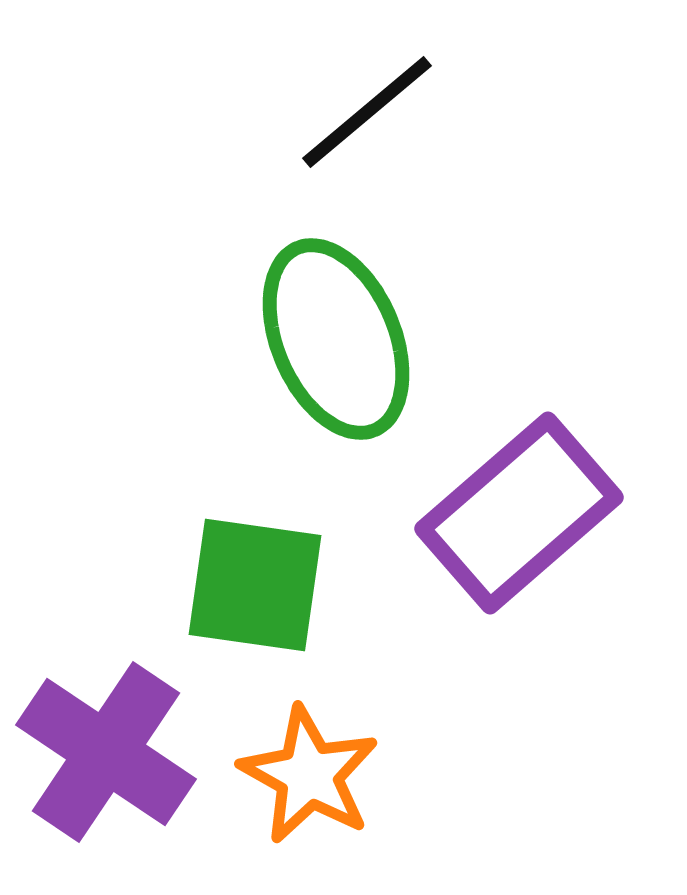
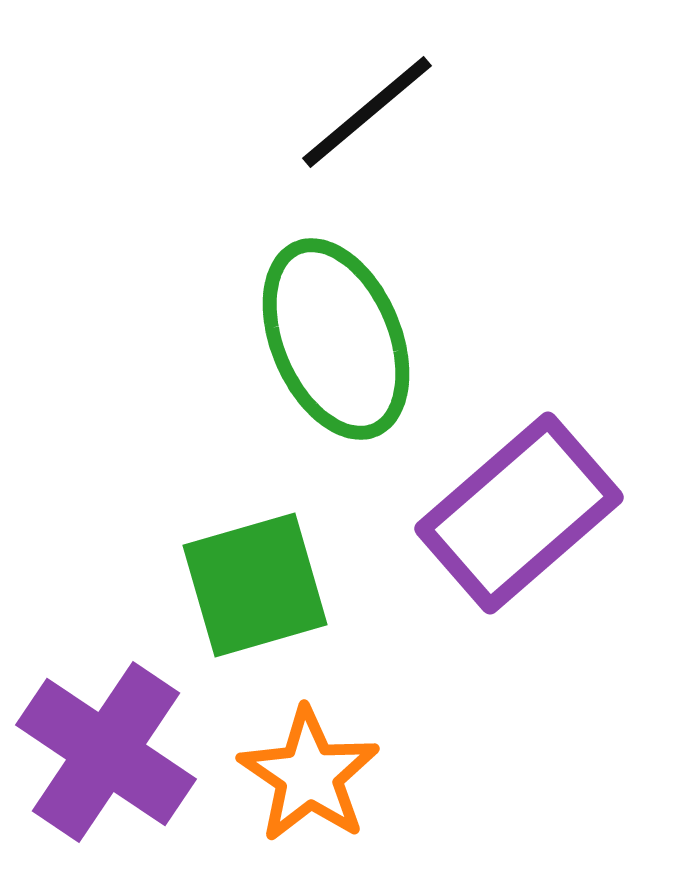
green square: rotated 24 degrees counterclockwise
orange star: rotated 5 degrees clockwise
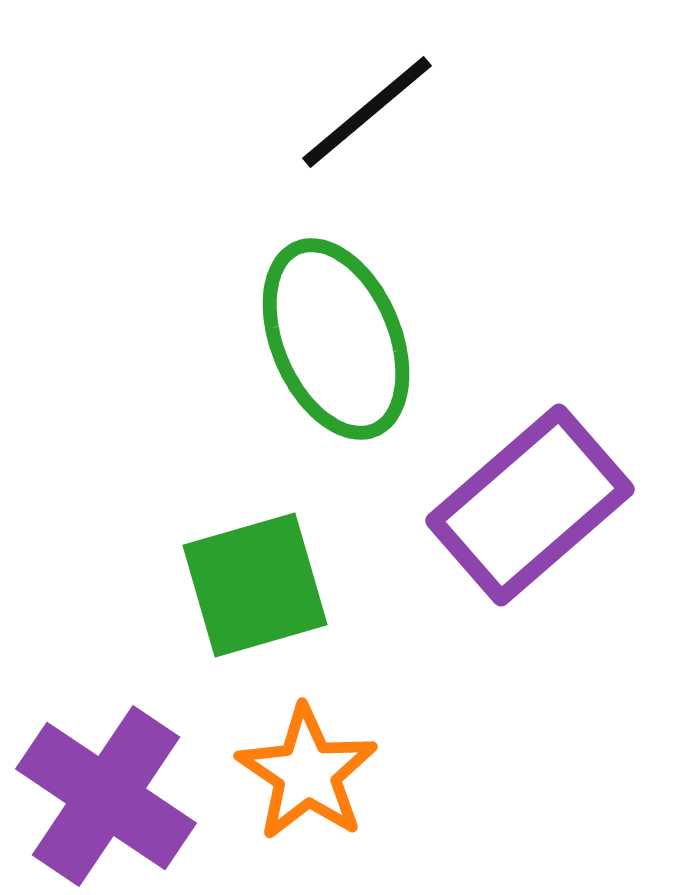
purple rectangle: moved 11 px right, 8 px up
purple cross: moved 44 px down
orange star: moved 2 px left, 2 px up
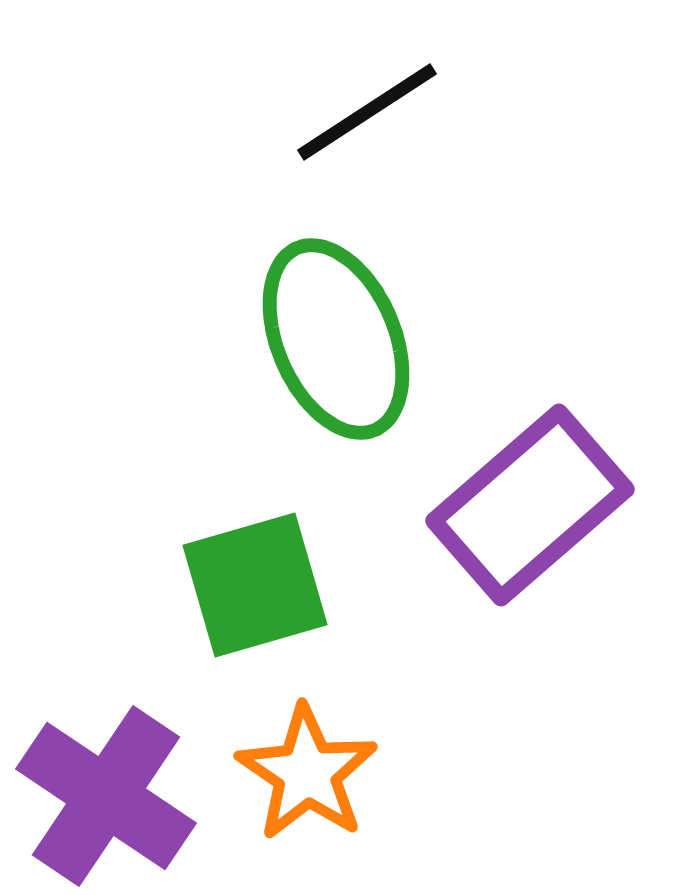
black line: rotated 7 degrees clockwise
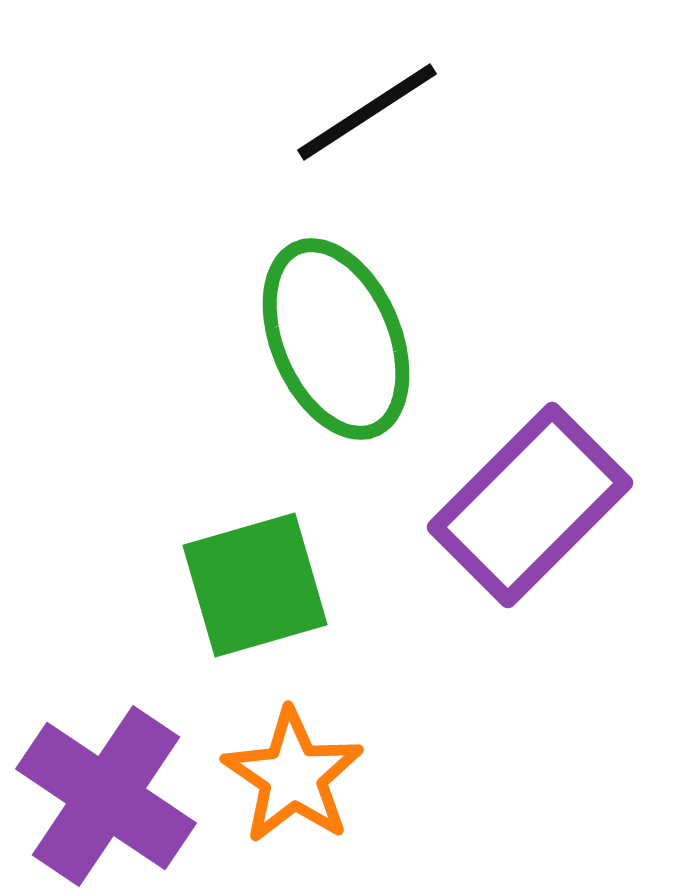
purple rectangle: rotated 4 degrees counterclockwise
orange star: moved 14 px left, 3 px down
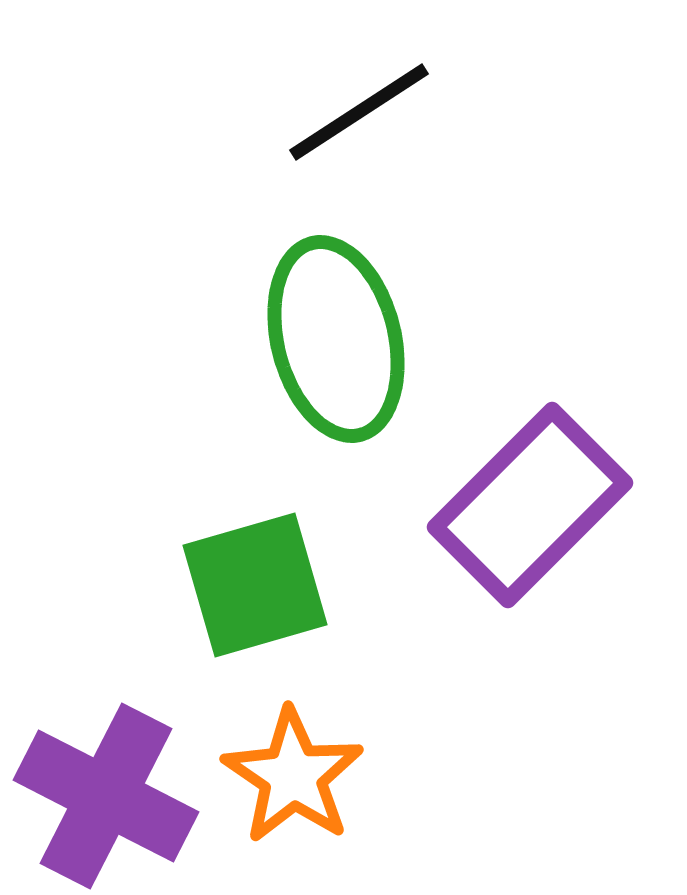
black line: moved 8 px left
green ellipse: rotated 9 degrees clockwise
purple cross: rotated 7 degrees counterclockwise
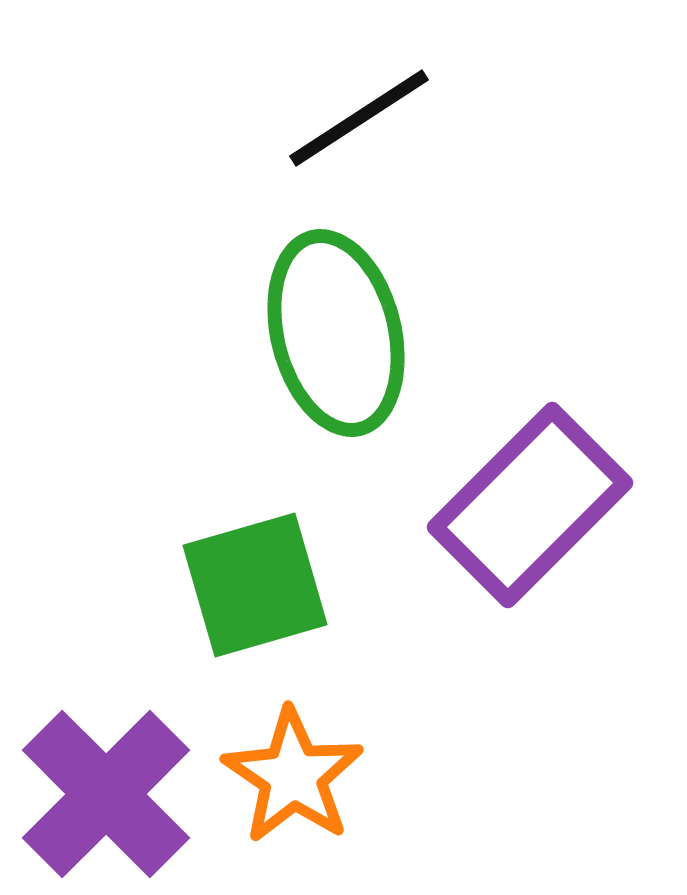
black line: moved 6 px down
green ellipse: moved 6 px up
purple cross: moved 2 px up; rotated 18 degrees clockwise
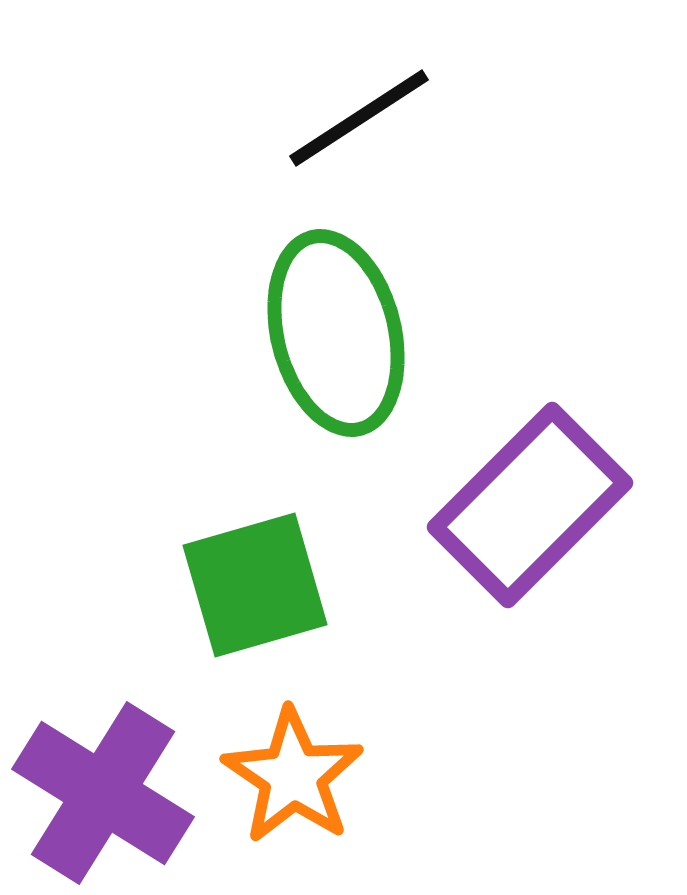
purple cross: moved 3 px left, 1 px up; rotated 13 degrees counterclockwise
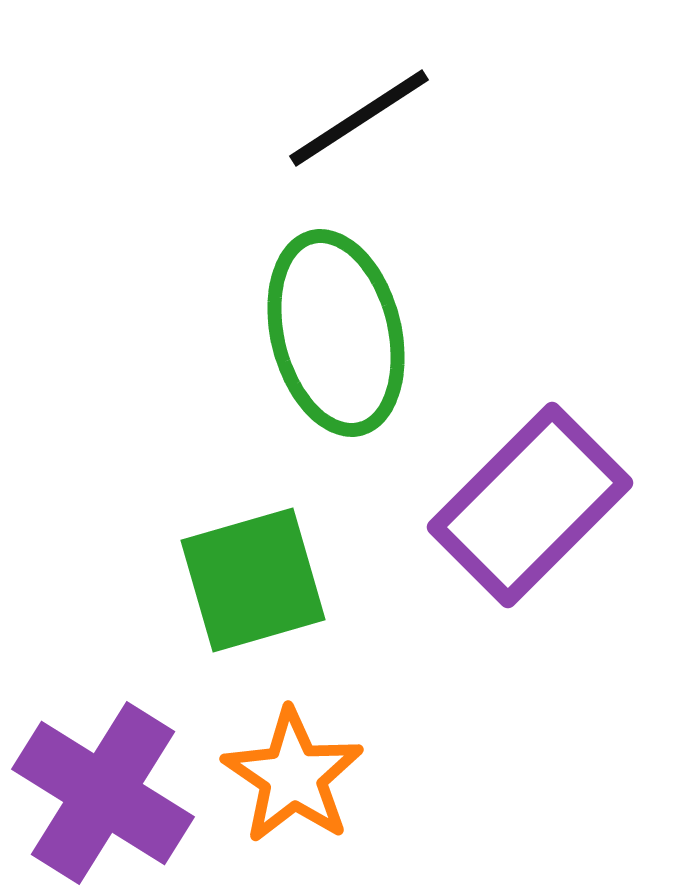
green square: moved 2 px left, 5 px up
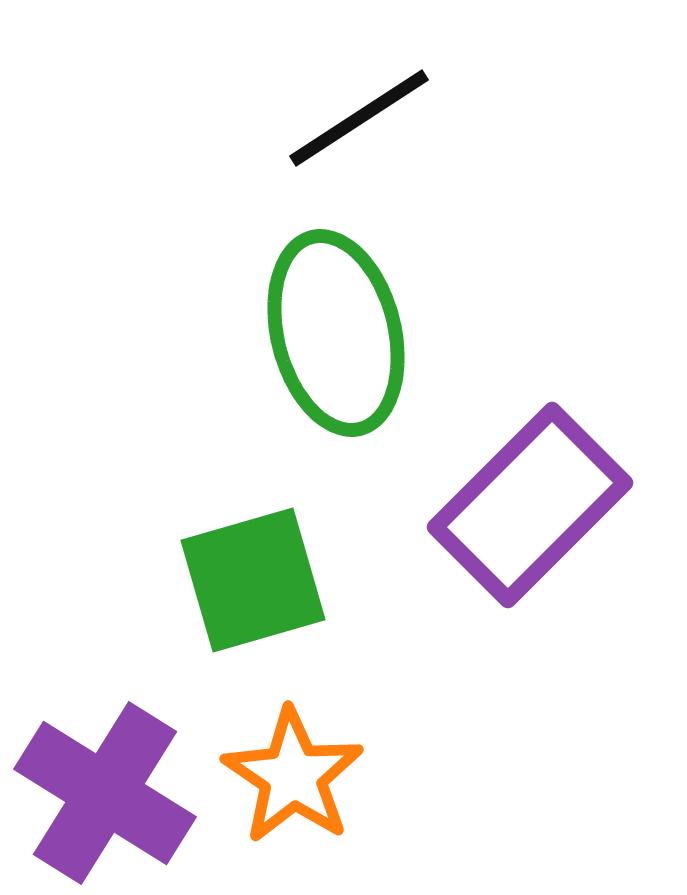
purple cross: moved 2 px right
